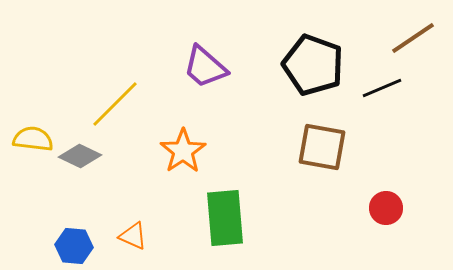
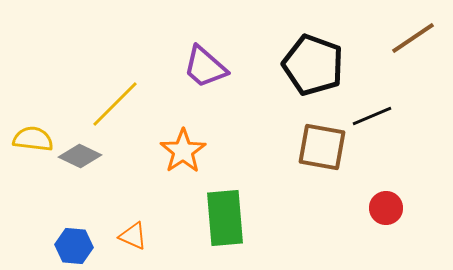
black line: moved 10 px left, 28 px down
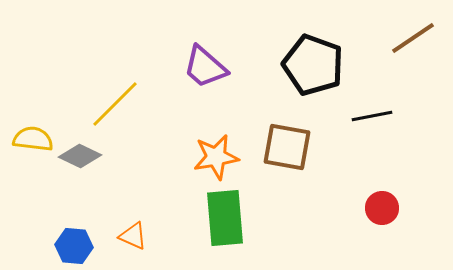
black line: rotated 12 degrees clockwise
brown square: moved 35 px left
orange star: moved 33 px right, 6 px down; rotated 24 degrees clockwise
red circle: moved 4 px left
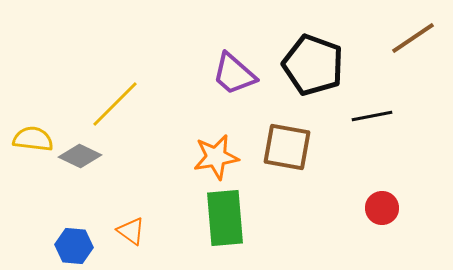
purple trapezoid: moved 29 px right, 7 px down
orange triangle: moved 2 px left, 5 px up; rotated 12 degrees clockwise
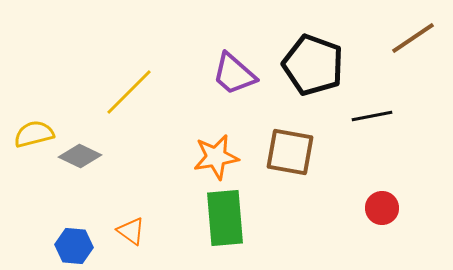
yellow line: moved 14 px right, 12 px up
yellow semicircle: moved 1 px right, 5 px up; rotated 21 degrees counterclockwise
brown square: moved 3 px right, 5 px down
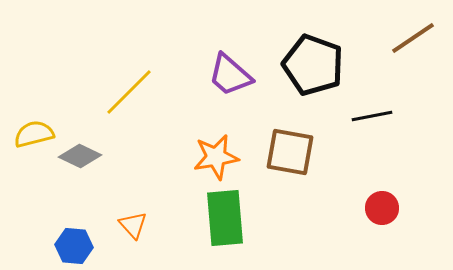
purple trapezoid: moved 4 px left, 1 px down
orange triangle: moved 2 px right, 6 px up; rotated 12 degrees clockwise
